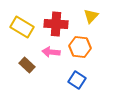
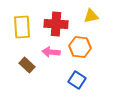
yellow triangle: rotated 35 degrees clockwise
yellow rectangle: rotated 55 degrees clockwise
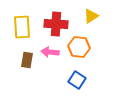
yellow triangle: rotated 21 degrees counterclockwise
orange hexagon: moved 1 px left
pink arrow: moved 1 px left
brown rectangle: moved 5 px up; rotated 56 degrees clockwise
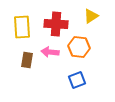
blue square: rotated 36 degrees clockwise
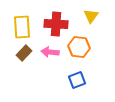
yellow triangle: rotated 21 degrees counterclockwise
brown rectangle: moved 3 px left, 7 px up; rotated 35 degrees clockwise
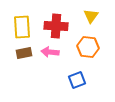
red cross: moved 2 px down
orange hexagon: moved 9 px right
brown rectangle: rotated 35 degrees clockwise
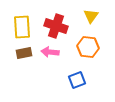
red cross: rotated 15 degrees clockwise
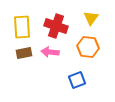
yellow triangle: moved 2 px down
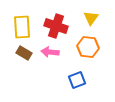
brown rectangle: rotated 42 degrees clockwise
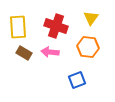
yellow rectangle: moved 4 px left
